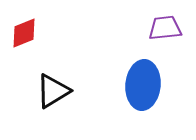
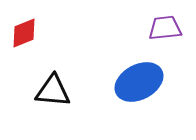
blue ellipse: moved 4 px left, 3 px up; rotated 57 degrees clockwise
black triangle: rotated 36 degrees clockwise
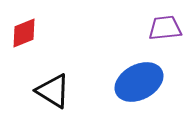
black triangle: rotated 27 degrees clockwise
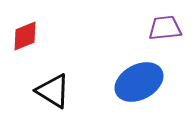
red diamond: moved 1 px right, 3 px down
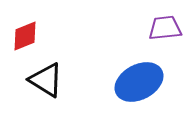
black triangle: moved 7 px left, 11 px up
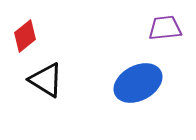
red diamond: rotated 16 degrees counterclockwise
blue ellipse: moved 1 px left, 1 px down
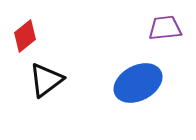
black triangle: rotated 51 degrees clockwise
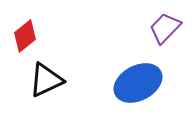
purple trapezoid: rotated 40 degrees counterclockwise
black triangle: rotated 12 degrees clockwise
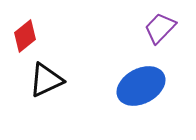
purple trapezoid: moved 5 px left
blue ellipse: moved 3 px right, 3 px down
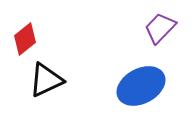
red diamond: moved 3 px down
